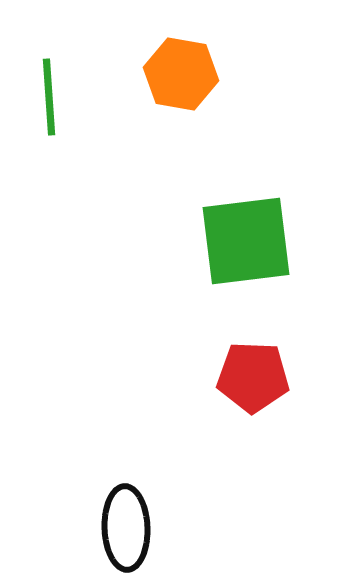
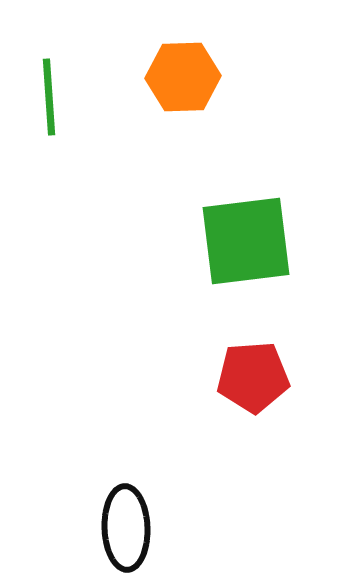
orange hexagon: moved 2 px right, 3 px down; rotated 12 degrees counterclockwise
red pentagon: rotated 6 degrees counterclockwise
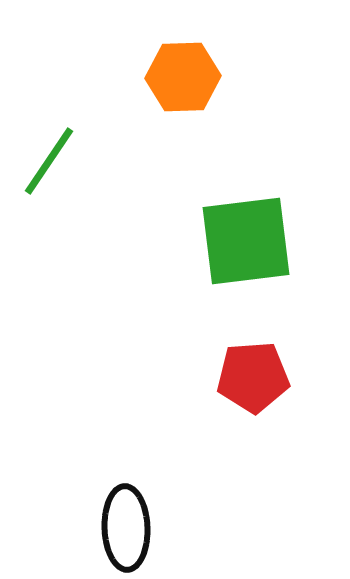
green line: moved 64 px down; rotated 38 degrees clockwise
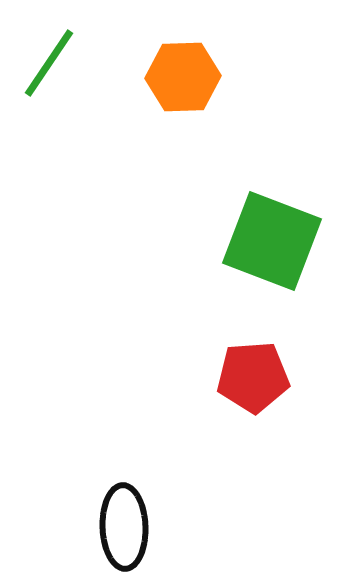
green line: moved 98 px up
green square: moved 26 px right; rotated 28 degrees clockwise
black ellipse: moved 2 px left, 1 px up
